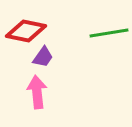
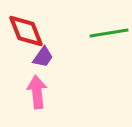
red diamond: rotated 57 degrees clockwise
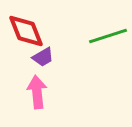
green line: moved 1 px left, 3 px down; rotated 9 degrees counterclockwise
purple trapezoid: rotated 25 degrees clockwise
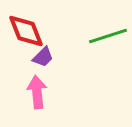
purple trapezoid: rotated 15 degrees counterclockwise
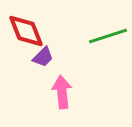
pink arrow: moved 25 px right
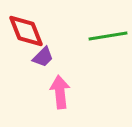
green line: rotated 9 degrees clockwise
pink arrow: moved 2 px left
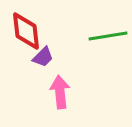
red diamond: rotated 15 degrees clockwise
